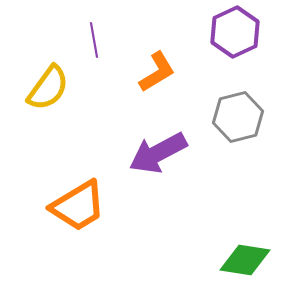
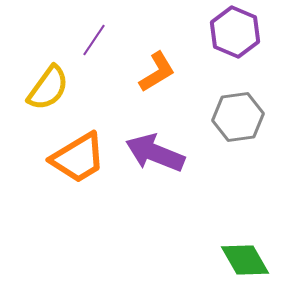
purple hexagon: rotated 12 degrees counterclockwise
purple line: rotated 44 degrees clockwise
gray hexagon: rotated 6 degrees clockwise
purple arrow: moved 3 px left; rotated 50 degrees clockwise
orange trapezoid: moved 48 px up
green diamond: rotated 51 degrees clockwise
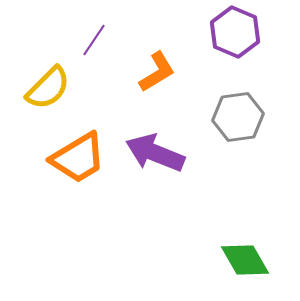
yellow semicircle: rotated 9 degrees clockwise
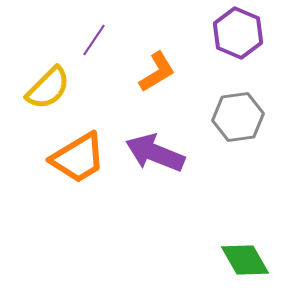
purple hexagon: moved 3 px right, 1 px down
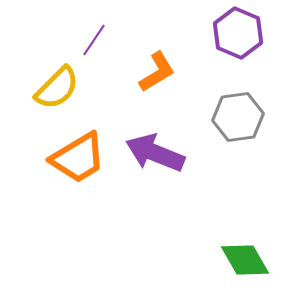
yellow semicircle: moved 9 px right
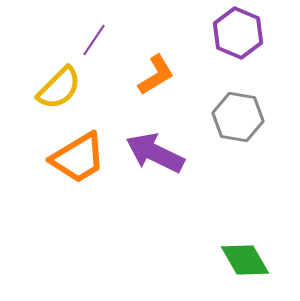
orange L-shape: moved 1 px left, 3 px down
yellow semicircle: moved 2 px right
gray hexagon: rotated 18 degrees clockwise
purple arrow: rotated 4 degrees clockwise
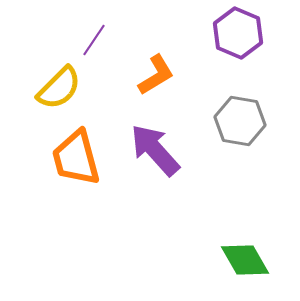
gray hexagon: moved 2 px right, 4 px down
purple arrow: moved 3 px up; rotated 22 degrees clockwise
orange trapezoid: moved 2 px left; rotated 106 degrees clockwise
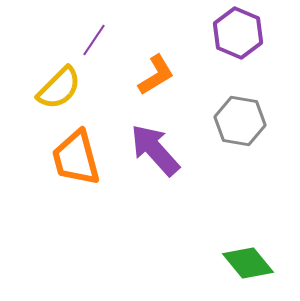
green diamond: moved 3 px right, 3 px down; rotated 9 degrees counterclockwise
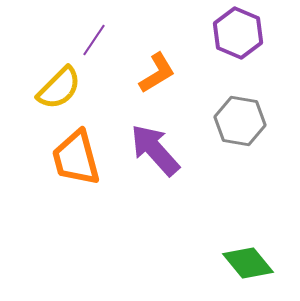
orange L-shape: moved 1 px right, 2 px up
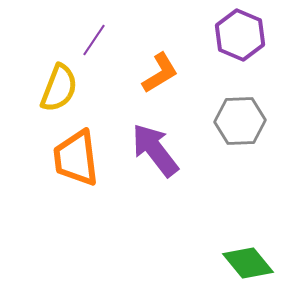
purple hexagon: moved 2 px right, 2 px down
orange L-shape: moved 3 px right
yellow semicircle: rotated 24 degrees counterclockwise
gray hexagon: rotated 12 degrees counterclockwise
purple arrow: rotated 4 degrees clockwise
orange trapezoid: rotated 8 degrees clockwise
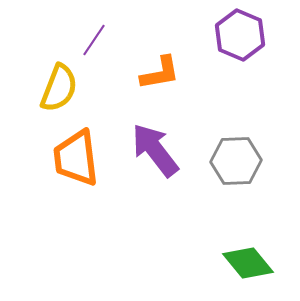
orange L-shape: rotated 21 degrees clockwise
gray hexagon: moved 4 px left, 40 px down
